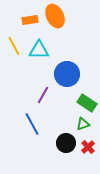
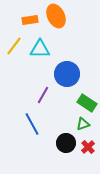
orange ellipse: moved 1 px right
yellow line: rotated 66 degrees clockwise
cyan triangle: moved 1 px right, 1 px up
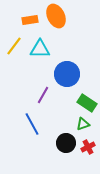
red cross: rotated 16 degrees clockwise
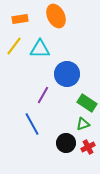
orange rectangle: moved 10 px left, 1 px up
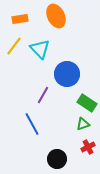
cyan triangle: rotated 45 degrees clockwise
black circle: moved 9 px left, 16 px down
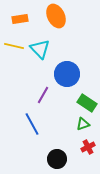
yellow line: rotated 66 degrees clockwise
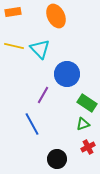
orange rectangle: moved 7 px left, 7 px up
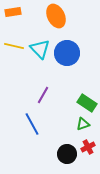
blue circle: moved 21 px up
black circle: moved 10 px right, 5 px up
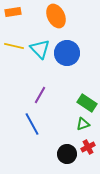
purple line: moved 3 px left
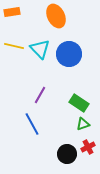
orange rectangle: moved 1 px left
blue circle: moved 2 px right, 1 px down
green rectangle: moved 8 px left
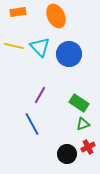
orange rectangle: moved 6 px right
cyan triangle: moved 2 px up
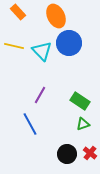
orange rectangle: rotated 56 degrees clockwise
cyan triangle: moved 2 px right, 4 px down
blue circle: moved 11 px up
green rectangle: moved 1 px right, 2 px up
blue line: moved 2 px left
red cross: moved 2 px right, 6 px down; rotated 24 degrees counterclockwise
